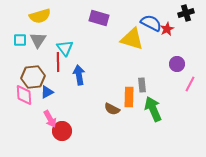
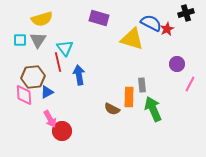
yellow semicircle: moved 2 px right, 3 px down
red line: rotated 12 degrees counterclockwise
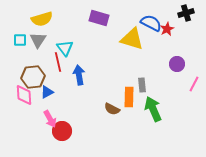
pink line: moved 4 px right
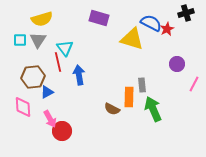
pink diamond: moved 1 px left, 12 px down
